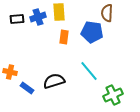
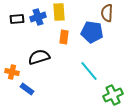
orange cross: moved 2 px right
black semicircle: moved 15 px left, 24 px up
blue rectangle: moved 1 px down
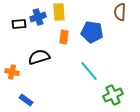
brown semicircle: moved 13 px right, 1 px up
black rectangle: moved 2 px right, 5 px down
blue rectangle: moved 1 px left, 11 px down
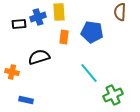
cyan line: moved 2 px down
blue rectangle: rotated 24 degrees counterclockwise
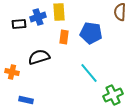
blue pentagon: moved 1 px left, 1 px down
